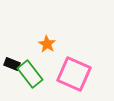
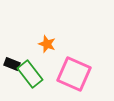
orange star: rotated 12 degrees counterclockwise
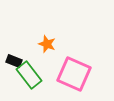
black rectangle: moved 2 px right, 3 px up
green rectangle: moved 1 px left, 1 px down
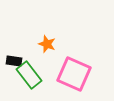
black rectangle: rotated 14 degrees counterclockwise
